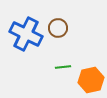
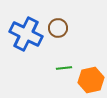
green line: moved 1 px right, 1 px down
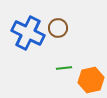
blue cross: moved 2 px right, 1 px up
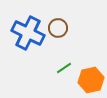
green line: rotated 28 degrees counterclockwise
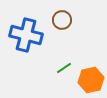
brown circle: moved 4 px right, 8 px up
blue cross: moved 2 px left, 2 px down; rotated 12 degrees counterclockwise
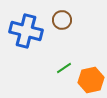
blue cross: moved 4 px up
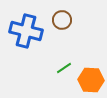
orange hexagon: rotated 15 degrees clockwise
